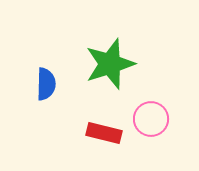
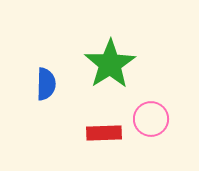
green star: rotated 15 degrees counterclockwise
red rectangle: rotated 16 degrees counterclockwise
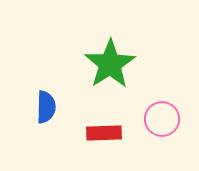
blue semicircle: moved 23 px down
pink circle: moved 11 px right
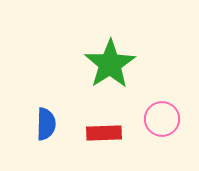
blue semicircle: moved 17 px down
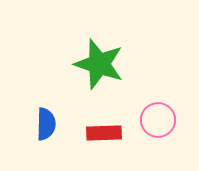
green star: moved 11 px left; rotated 21 degrees counterclockwise
pink circle: moved 4 px left, 1 px down
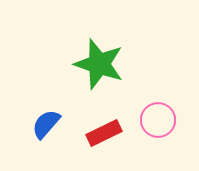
blue semicircle: rotated 140 degrees counterclockwise
red rectangle: rotated 24 degrees counterclockwise
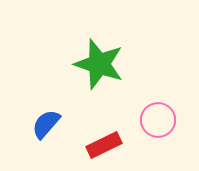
red rectangle: moved 12 px down
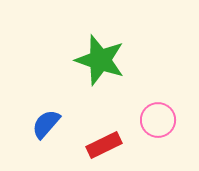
green star: moved 1 px right, 4 px up
